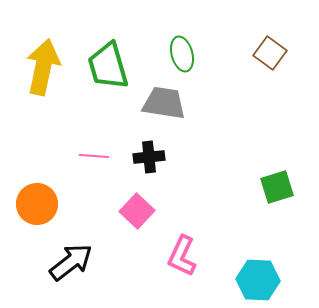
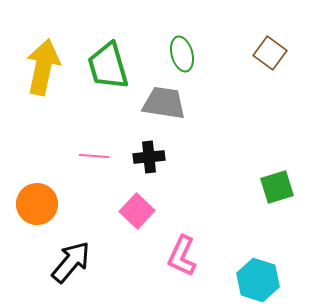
black arrow: rotated 12 degrees counterclockwise
cyan hexagon: rotated 15 degrees clockwise
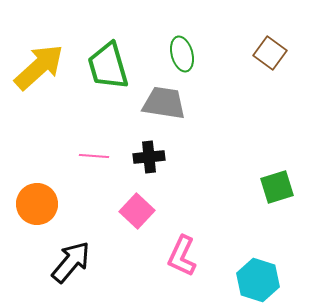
yellow arrow: moved 4 px left; rotated 36 degrees clockwise
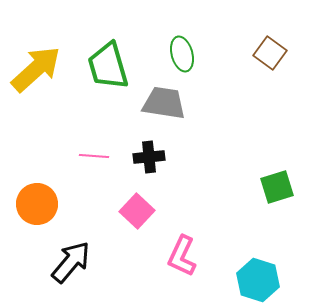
yellow arrow: moved 3 px left, 2 px down
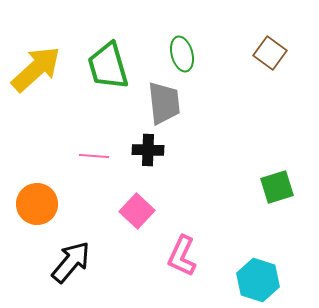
gray trapezoid: rotated 75 degrees clockwise
black cross: moved 1 px left, 7 px up; rotated 8 degrees clockwise
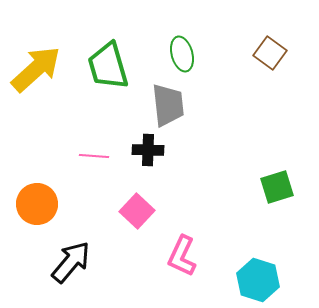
gray trapezoid: moved 4 px right, 2 px down
